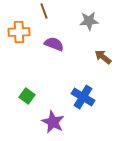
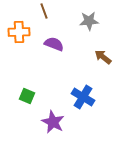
green square: rotated 14 degrees counterclockwise
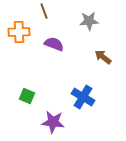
purple star: rotated 20 degrees counterclockwise
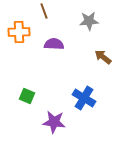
purple semicircle: rotated 18 degrees counterclockwise
blue cross: moved 1 px right, 1 px down
purple star: moved 1 px right
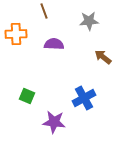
orange cross: moved 3 px left, 2 px down
blue cross: rotated 30 degrees clockwise
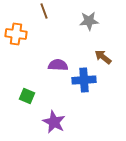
orange cross: rotated 10 degrees clockwise
purple semicircle: moved 4 px right, 21 px down
blue cross: moved 18 px up; rotated 25 degrees clockwise
purple star: rotated 20 degrees clockwise
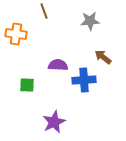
gray star: moved 1 px right
green square: moved 11 px up; rotated 21 degrees counterclockwise
purple star: rotated 20 degrees clockwise
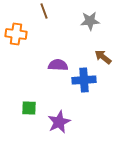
green square: moved 2 px right, 23 px down
purple star: moved 5 px right
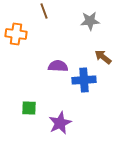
purple semicircle: moved 1 px down
purple star: moved 1 px right, 1 px down
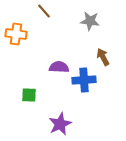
brown line: rotated 21 degrees counterclockwise
gray star: rotated 12 degrees clockwise
brown arrow: rotated 24 degrees clockwise
purple semicircle: moved 1 px right, 1 px down
green square: moved 13 px up
purple star: moved 1 px down
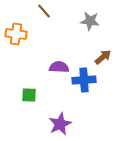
brown arrow: rotated 78 degrees clockwise
